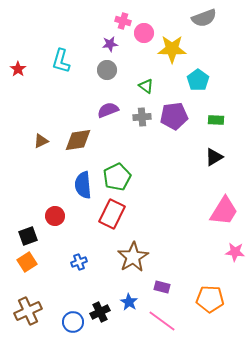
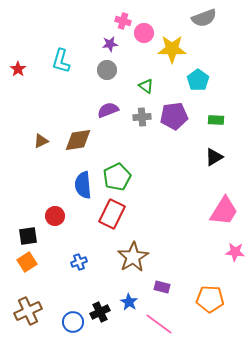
black square: rotated 12 degrees clockwise
pink line: moved 3 px left, 3 px down
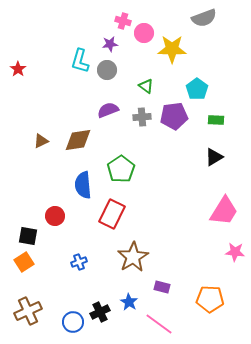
cyan L-shape: moved 19 px right
cyan pentagon: moved 1 px left, 9 px down
green pentagon: moved 4 px right, 8 px up; rotated 8 degrees counterclockwise
black square: rotated 18 degrees clockwise
orange square: moved 3 px left
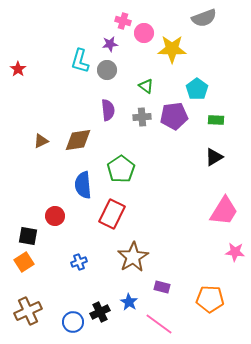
purple semicircle: rotated 105 degrees clockwise
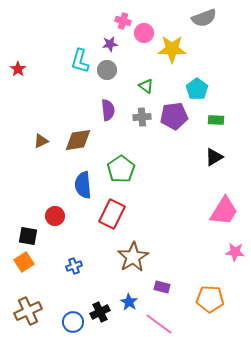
blue cross: moved 5 px left, 4 px down
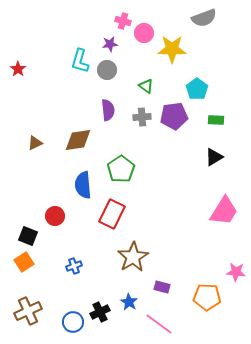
brown triangle: moved 6 px left, 2 px down
black square: rotated 12 degrees clockwise
pink star: moved 1 px right, 20 px down
orange pentagon: moved 3 px left, 2 px up
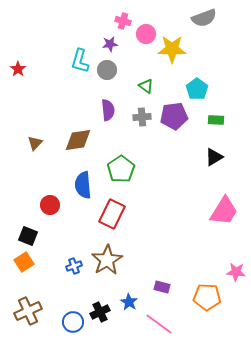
pink circle: moved 2 px right, 1 px down
brown triangle: rotated 21 degrees counterclockwise
red circle: moved 5 px left, 11 px up
brown star: moved 26 px left, 3 px down
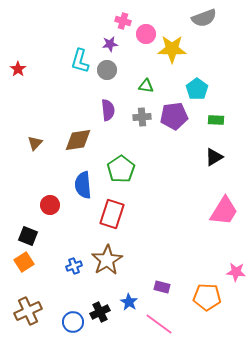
green triangle: rotated 28 degrees counterclockwise
red rectangle: rotated 8 degrees counterclockwise
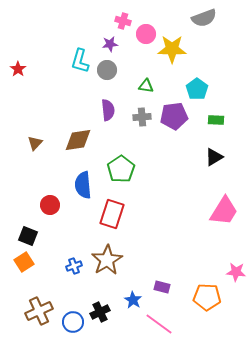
blue star: moved 4 px right, 2 px up
brown cross: moved 11 px right
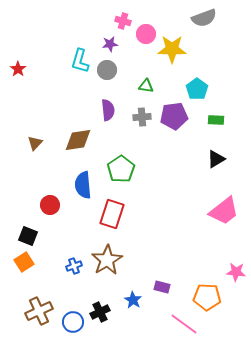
black triangle: moved 2 px right, 2 px down
pink trapezoid: rotated 20 degrees clockwise
pink line: moved 25 px right
